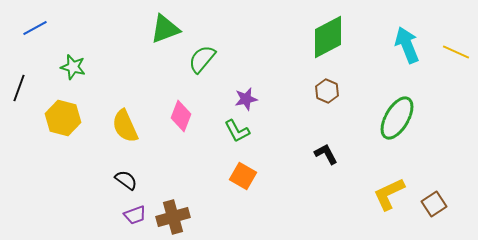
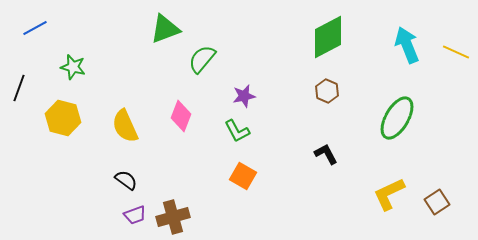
purple star: moved 2 px left, 3 px up
brown square: moved 3 px right, 2 px up
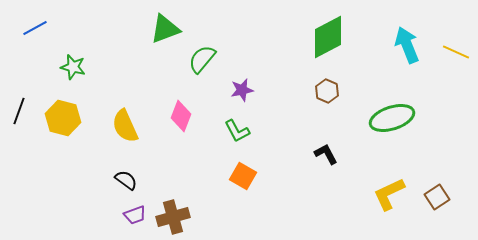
black line: moved 23 px down
purple star: moved 2 px left, 6 px up
green ellipse: moved 5 px left; rotated 42 degrees clockwise
brown square: moved 5 px up
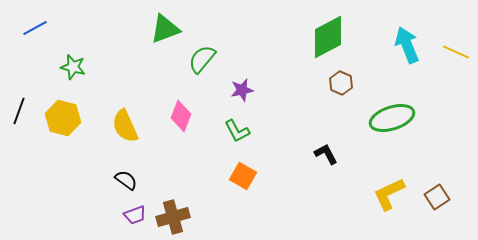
brown hexagon: moved 14 px right, 8 px up
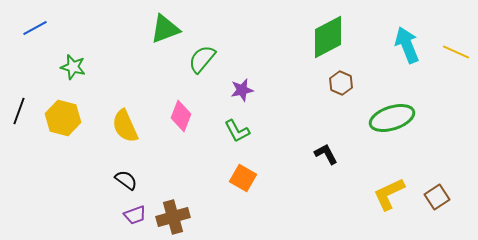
orange square: moved 2 px down
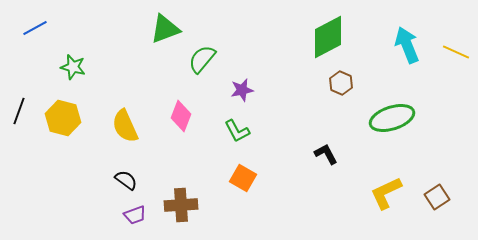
yellow L-shape: moved 3 px left, 1 px up
brown cross: moved 8 px right, 12 px up; rotated 12 degrees clockwise
